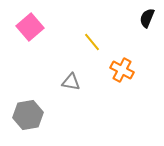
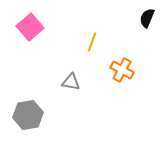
yellow line: rotated 60 degrees clockwise
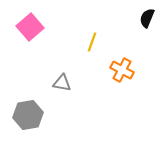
gray triangle: moved 9 px left, 1 px down
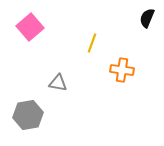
yellow line: moved 1 px down
orange cross: rotated 20 degrees counterclockwise
gray triangle: moved 4 px left
